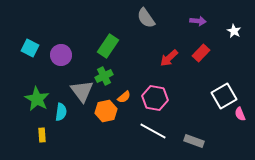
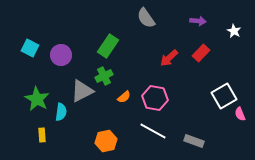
gray triangle: rotated 40 degrees clockwise
orange hexagon: moved 30 px down
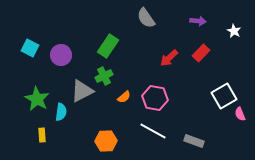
orange hexagon: rotated 10 degrees clockwise
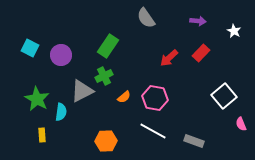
white square: rotated 10 degrees counterclockwise
pink semicircle: moved 1 px right, 10 px down
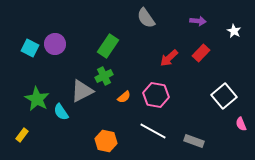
purple circle: moved 6 px left, 11 px up
pink hexagon: moved 1 px right, 3 px up
cyan semicircle: rotated 138 degrees clockwise
yellow rectangle: moved 20 px left; rotated 40 degrees clockwise
orange hexagon: rotated 15 degrees clockwise
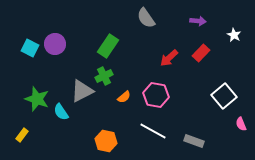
white star: moved 4 px down
green star: rotated 10 degrees counterclockwise
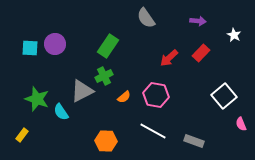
cyan square: rotated 24 degrees counterclockwise
orange hexagon: rotated 10 degrees counterclockwise
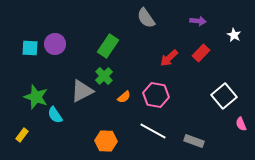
green cross: rotated 18 degrees counterclockwise
green star: moved 1 px left, 2 px up
cyan semicircle: moved 6 px left, 3 px down
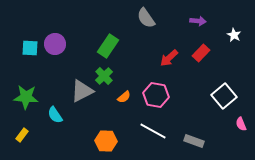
green star: moved 10 px left; rotated 15 degrees counterclockwise
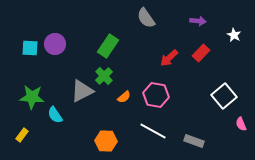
green star: moved 6 px right
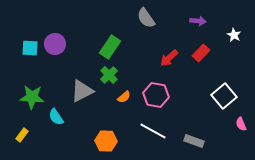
green rectangle: moved 2 px right, 1 px down
green cross: moved 5 px right, 1 px up
cyan semicircle: moved 1 px right, 2 px down
